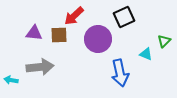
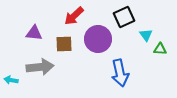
brown square: moved 5 px right, 9 px down
green triangle: moved 4 px left, 8 px down; rotated 48 degrees clockwise
cyan triangle: moved 19 px up; rotated 32 degrees clockwise
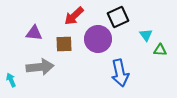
black square: moved 6 px left
green triangle: moved 1 px down
cyan arrow: rotated 56 degrees clockwise
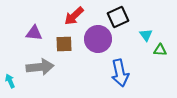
cyan arrow: moved 1 px left, 1 px down
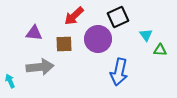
blue arrow: moved 1 px left, 1 px up; rotated 24 degrees clockwise
